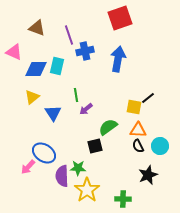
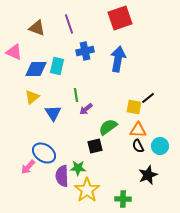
purple line: moved 11 px up
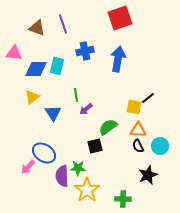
purple line: moved 6 px left
pink triangle: moved 1 px down; rotated 18 degrees counterclockwise
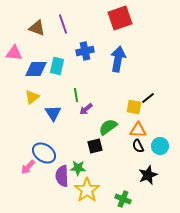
green cross: rotated 21 degrees clockwise
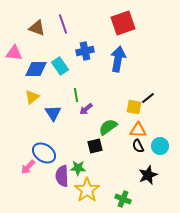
red square: moved 3 px right, 5 px down
cyan rectangle: moved 3 px right; rotated 48 degrees counterclockwise
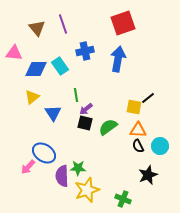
brown triangle: rotated 30 degrees clockwise
black square: moved 10 px left, 23 px up; rotated 28 degrees clockwise
yellow star: rotated 15 degrees clockwise
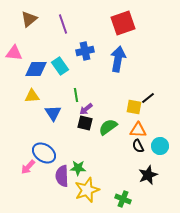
brown triangle: moved 8 px left, 9 px up; rotated 30 degrees clockwise
yellow triangle: moved 1 px up; rotated 35 degrees clockwise
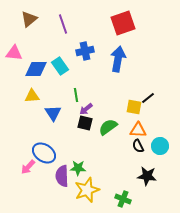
black star: moved 1 px left, 1 px down; rotated 30 degrees clockwise
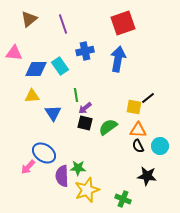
purple arrow: moved 1 px left, 1 px up
